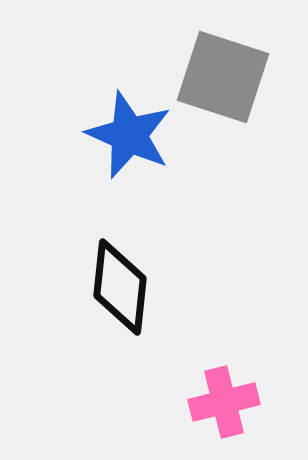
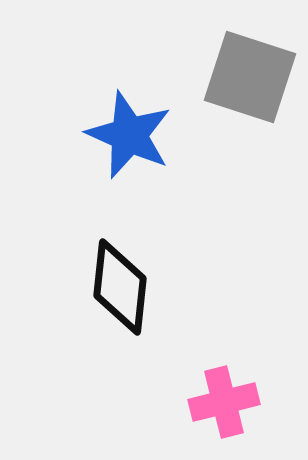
gray square: moved 27 px right
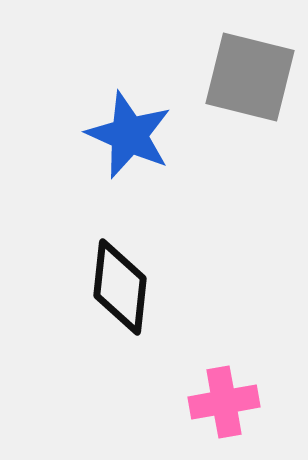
gray square: rotated 4 degrees counterclockwise
pink cross: rotated 4 degrees clockwise
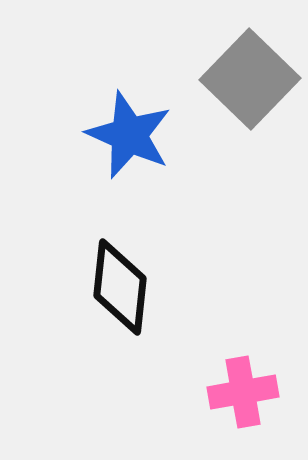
gray square: moved 2 px down; rotated 30 degrees clockwise
pink cross: moved 19 px right, 10 px up
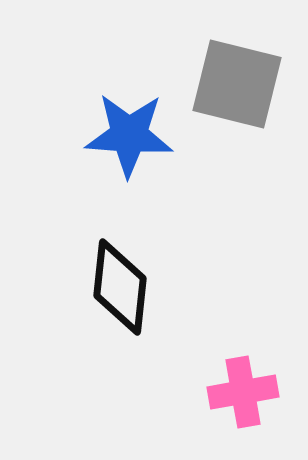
gray square: moved 13 px left, 5 px down; rotated 30 degrees counterclockwise
blue star: rotated 20 degrees counterclockwise
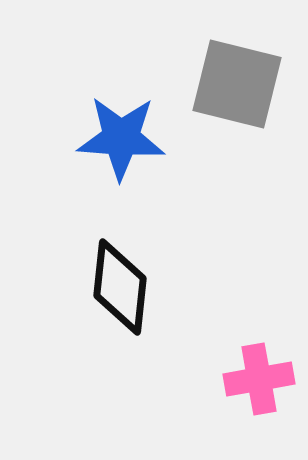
blue star: moved 8 px left, 3 px down
pink cross: moved 16 px right, 13 px up
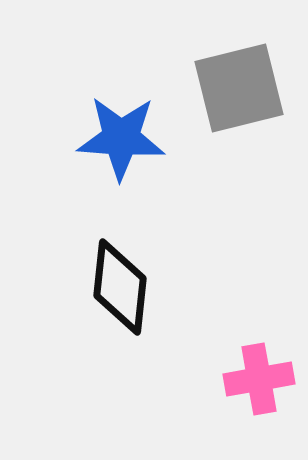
gray square: moved 2 px right, 4 px down; rotated 28 degrees counterclockwise
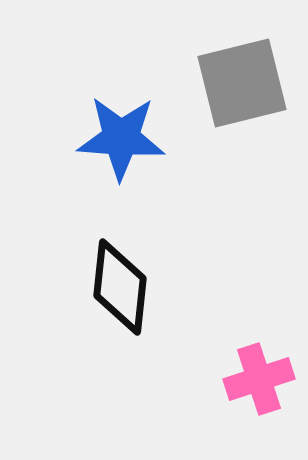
gray square: moved 3 px right, 5 px up
pink cross: rotated 8 degrees counterclockwise
